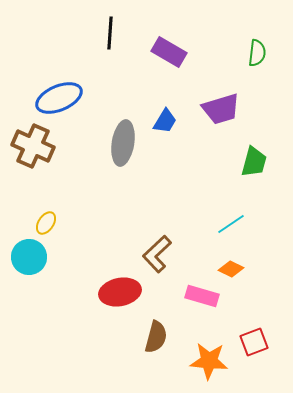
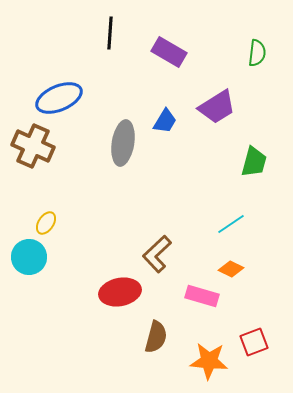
purple trapezoid: moved 4 px left, 2 px up; rotated 15 degrees counterclockwise
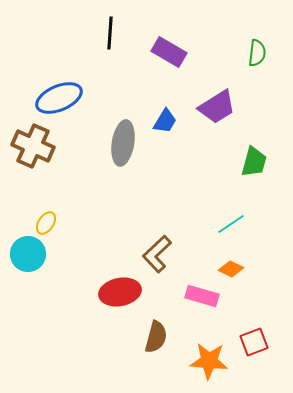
cyan circle: moved 1 px left, 3 px up
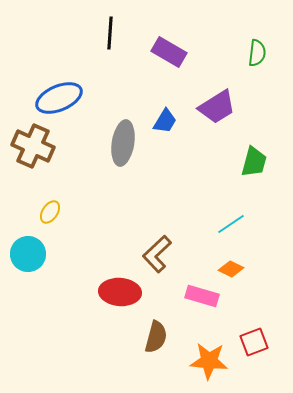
yellow ellipse: moved 4 px right, 11 px up
red ellipse: rotated 15 degrees clockwise
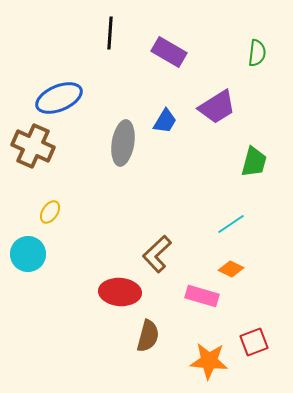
brown semicircle: moved 8 px left, 1 px up
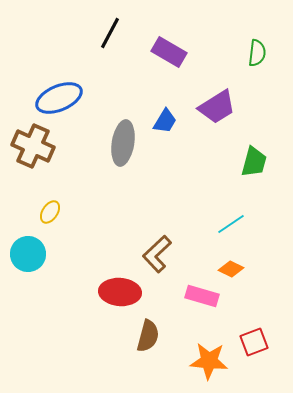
black line: rotated 24 degrees clockwise
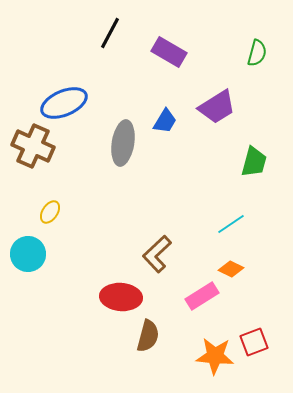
green semicircle: rotated 8 degrees clockwise
blue ellipse: moved 5 px right, 5 px down
red ellipse: moved 1 px right, 5 px down
pink rectangle: rotated 48 degrees counterclockwise
orange star: moved 6 px right, 5 px up
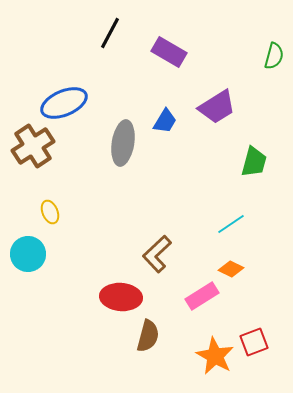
green semicircle: moved 17 px right, 3 px down
brown cross: rotated 33 degrees clockwise
yellow ellipse: rotated 55 degrees counterclockwise
orange star: rotated 24 degrees clockwise
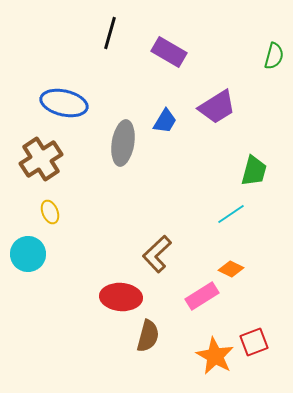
black line: rotated 12 degrees counterclockwise
blue ellipse: rotated 36 degrees clockwise
brown cross: moved 8 px right, 13 px down
green trapezoid: moved 9 px down
cyan line: moved 10 px up
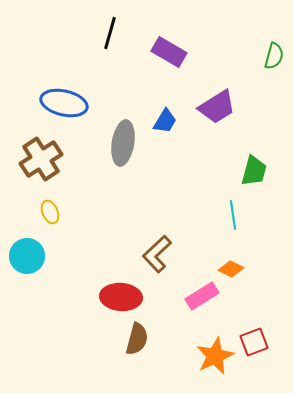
cyan line: moved 2 px right, 1 px down; rotated 64 degrees counterclockwise
cyan circle: moved 1 px left, 2 px down
brown semicircle: moved 11 px left, 3 px down
orange star: rotated 18 degrees clockwise
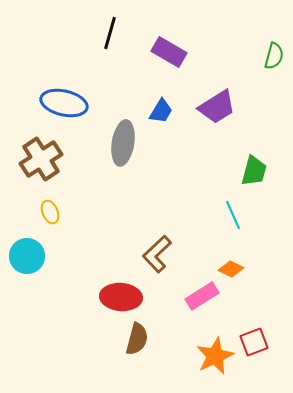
blue trapezoid: moved 4 px left, 10 px up
cyan line: rotated 16 degrees counterclockwise
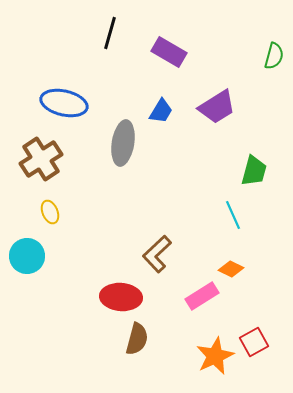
red square: rotated 8 degrees counterclockwise
